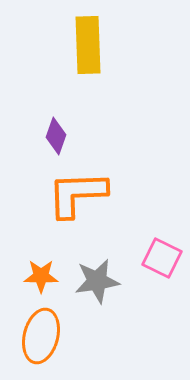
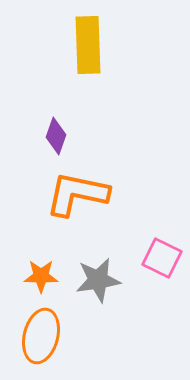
orange L-shape: rotated 14 degrees clockwise
gray star: moved 1 px right, 1 px up
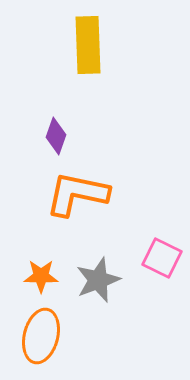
gray star: rotated 12 degrees counterclockwise
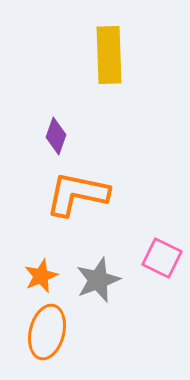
yellow rectangle: moved 21 px right, 10 px down
orange star: rotated 24 degrees counterclockwise
orange ellipse: moved 6 px right, 4 px up
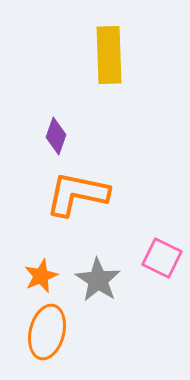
gray star: rotated 18 degrees counterclockwise
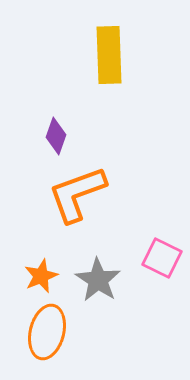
orange L-shape: rotated 32 degrees counterclockwise
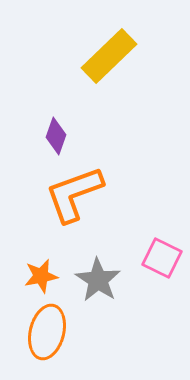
yellow rectangle: moved 1 px down; rotated 48 degrees clockwise
orange L-shape: moved 3 px left
orange star: rotated 12 degrees clockwise
